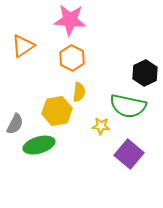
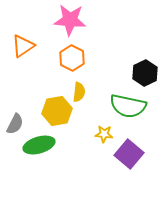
yellow star: moved 3 px right, 8 px down
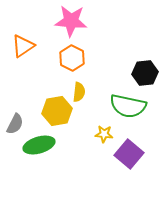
pink star: moved 1 px right, 1 px down
black hexagon: rotated 20 degrees clockwise
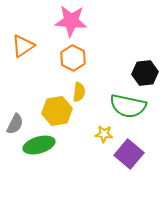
orange hexagon: moved 1 px right
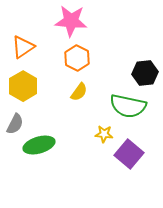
orange triangle: moved 1 px down
orange hexagon: moved 4 px right
yellow semicircle: rotated 30 degrees clockwise
yellow hexagon: moved 34 px left, 25 px up; rotated 20 degrees counterclockwise
